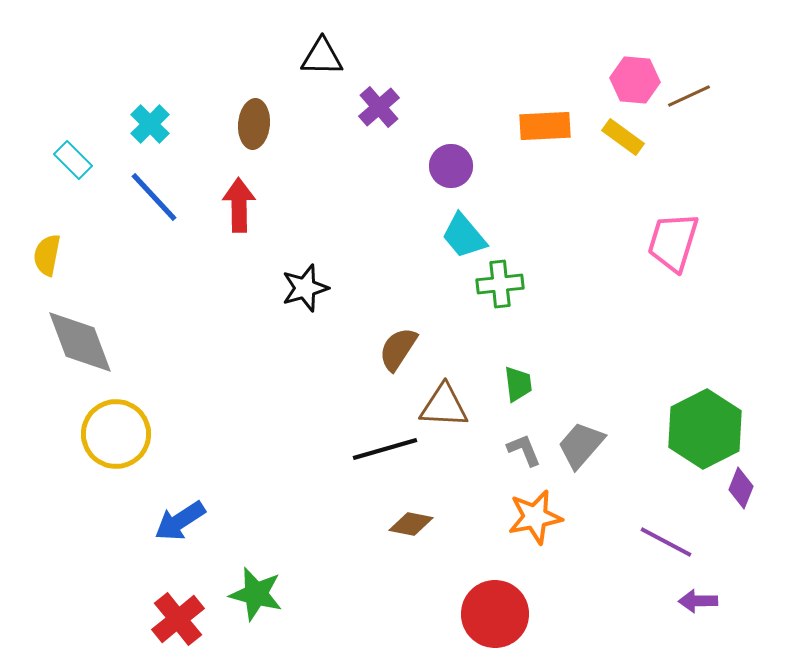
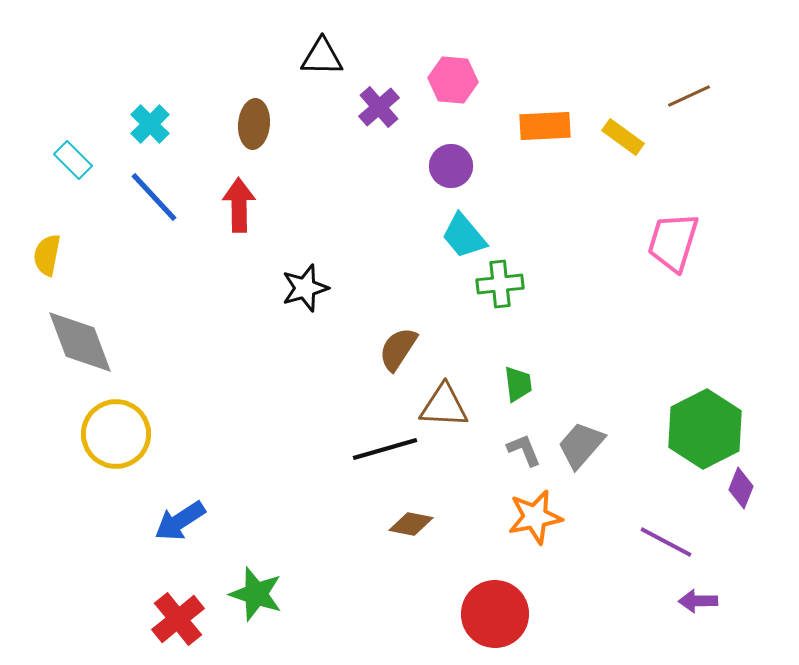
pink hexagon: moved 182 px left
green star: rotated 4 degrees clockwise
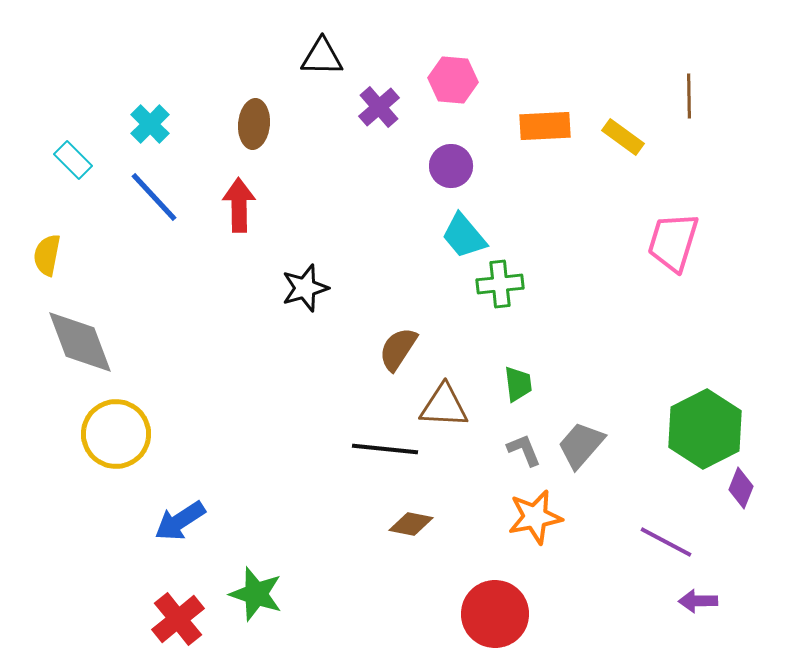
brown line: rotated 66 degrees counterclockwise
black line: rotated 22 degrees clockwise
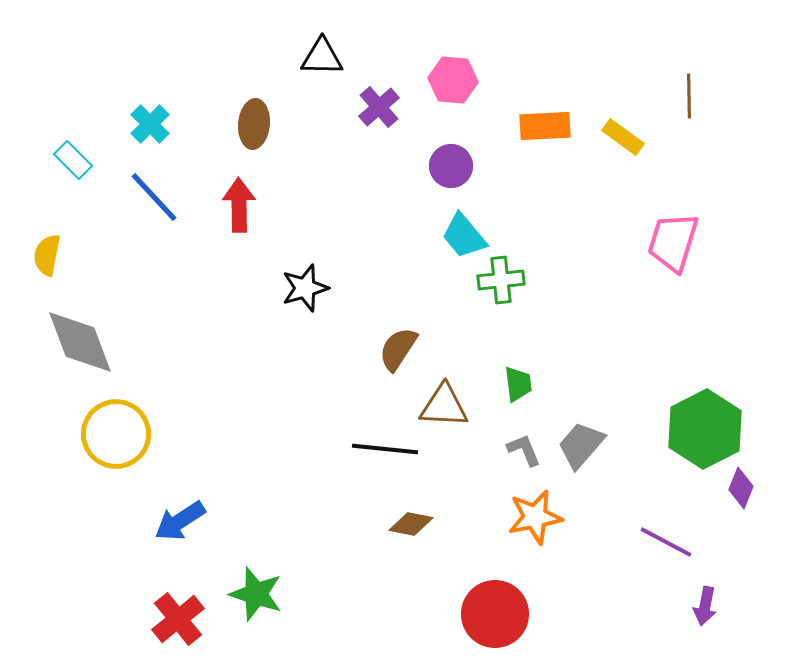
green cross: moved 1 px right, 4 px up
purple arrow: moved 7 px right, 5 px down; rotated 78 degrees counterclockwise
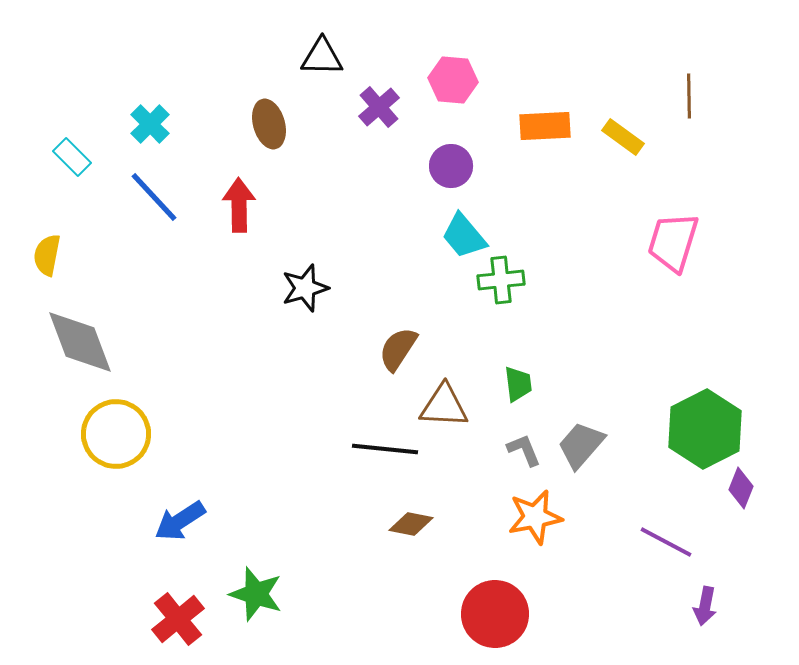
brown ellipse: moved 15 px right; rotated 21 degrees counterclockwise
cyan rectangle: moved 1 px left, 3 px up
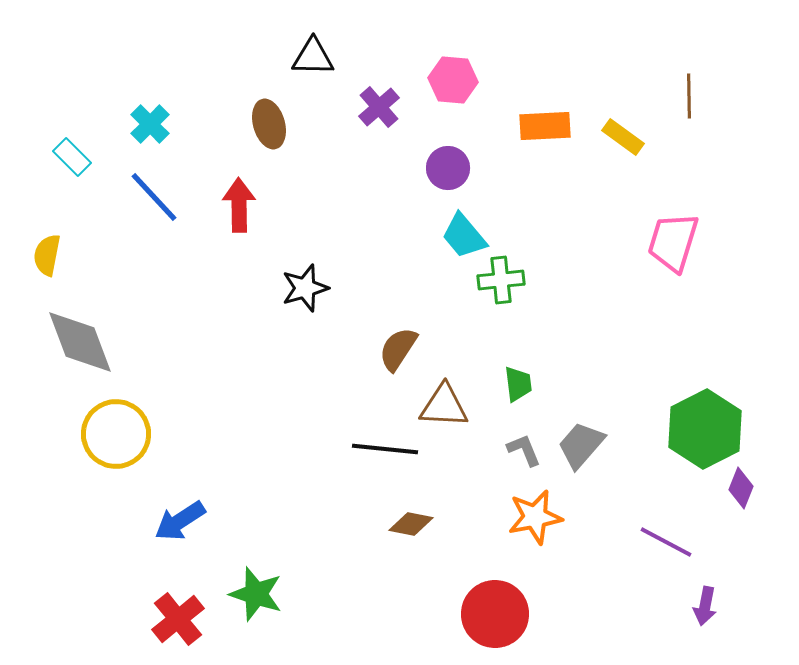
black triangle: moved 9 px left
purple circle: moved 3 px left, 2 px down
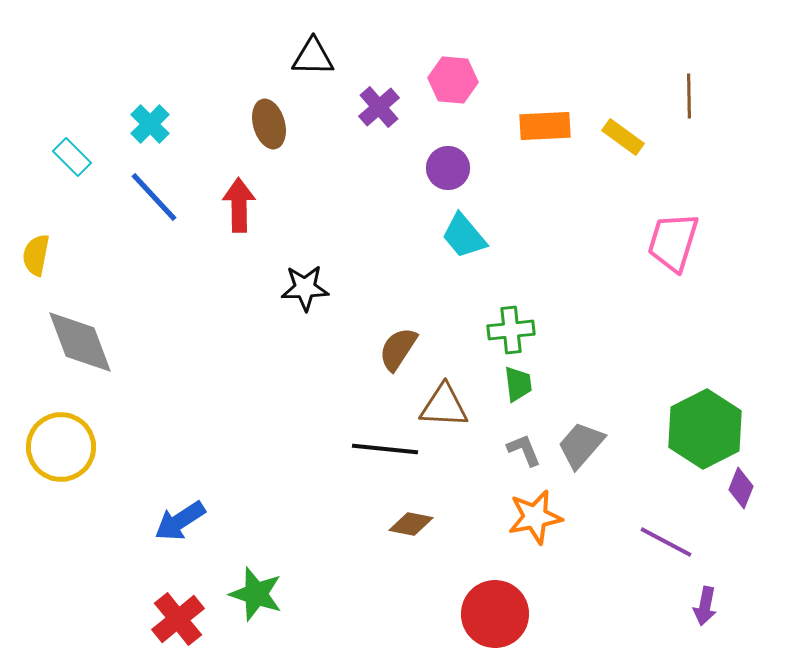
yellow semicircle: moved 11 px left
green cross: moved 10 px right, 50 px down
black star: rotated 15 degrees clockwise
yellow circle: moved 55 px left, 13 px down
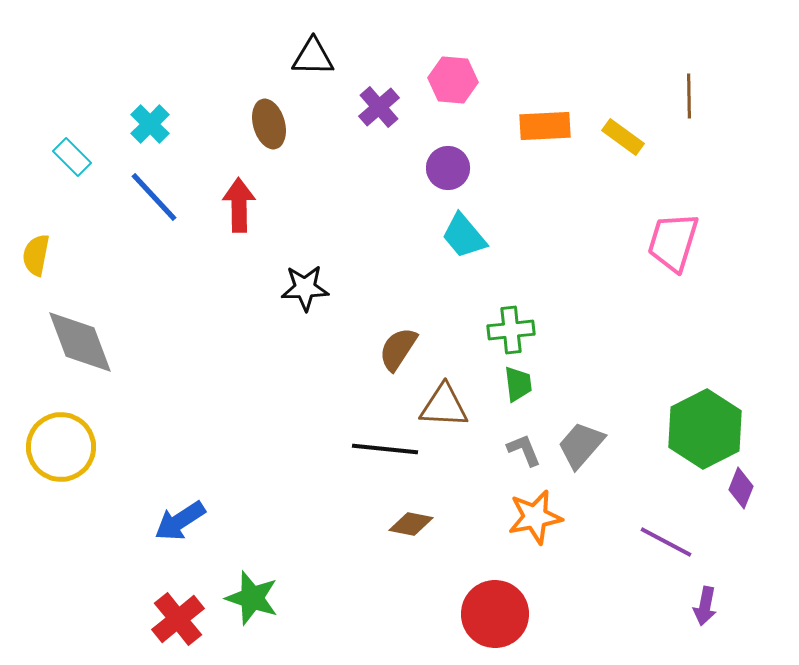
green star: moved 4 px left, 4 px down
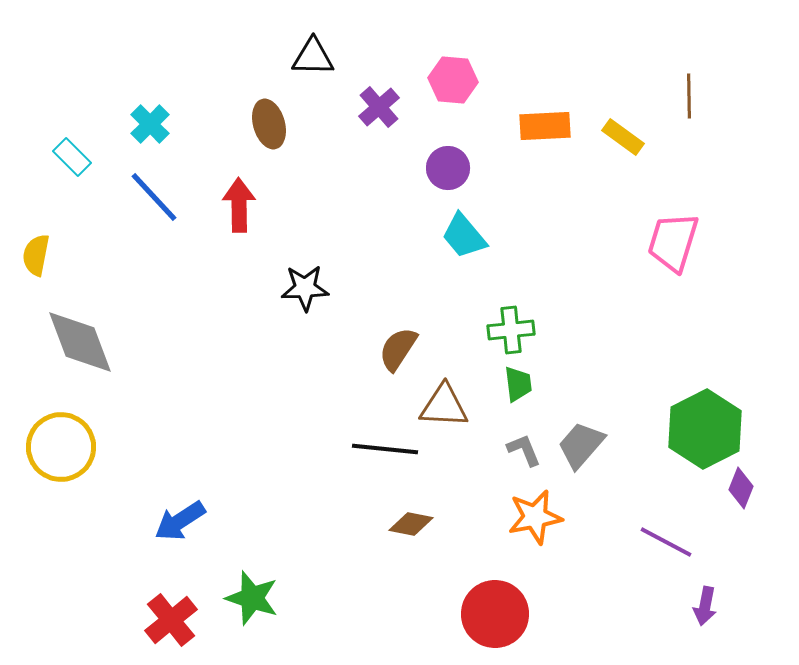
red cross: moved 7 px left, 1 px down
